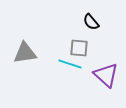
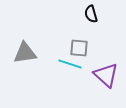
black semicircle: moved 8 px up; rotated 24 degrees clockwise
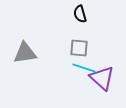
black semicircle: moved 11 px left
cyan line: moved 14 px right, 4 px down
purple triangle: moved 4 px left, 3 px down
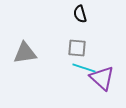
gray square: moved 2 px left
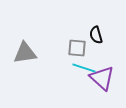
black semicircle: moved 16 px right, 21 px down
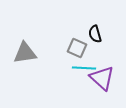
black semicircle: moved 1 px left, 1 px up
gray square: rotated 18 degrees clockwise
cyan line: rotated 15 degrees counterclockwise
